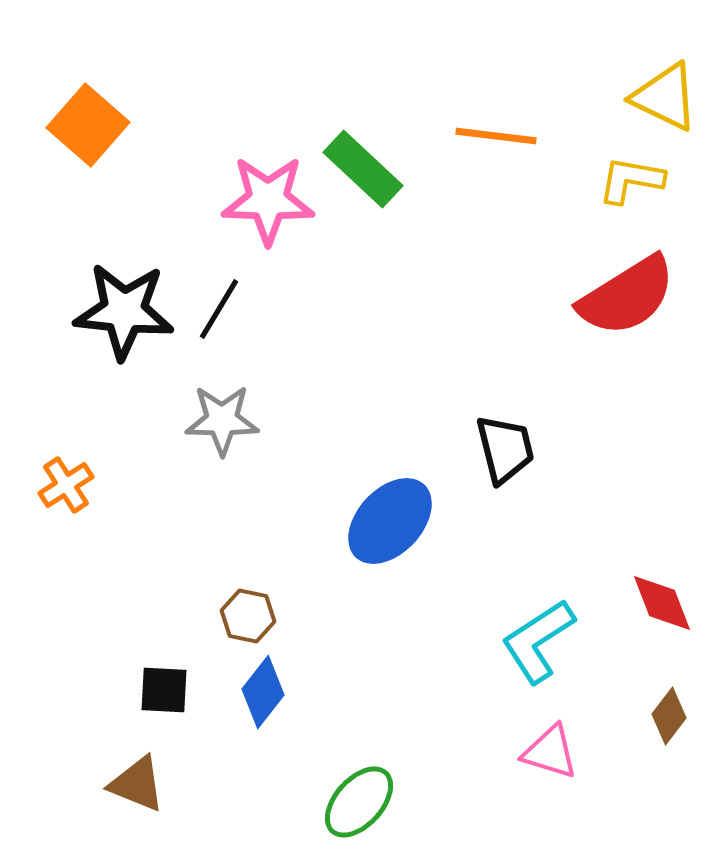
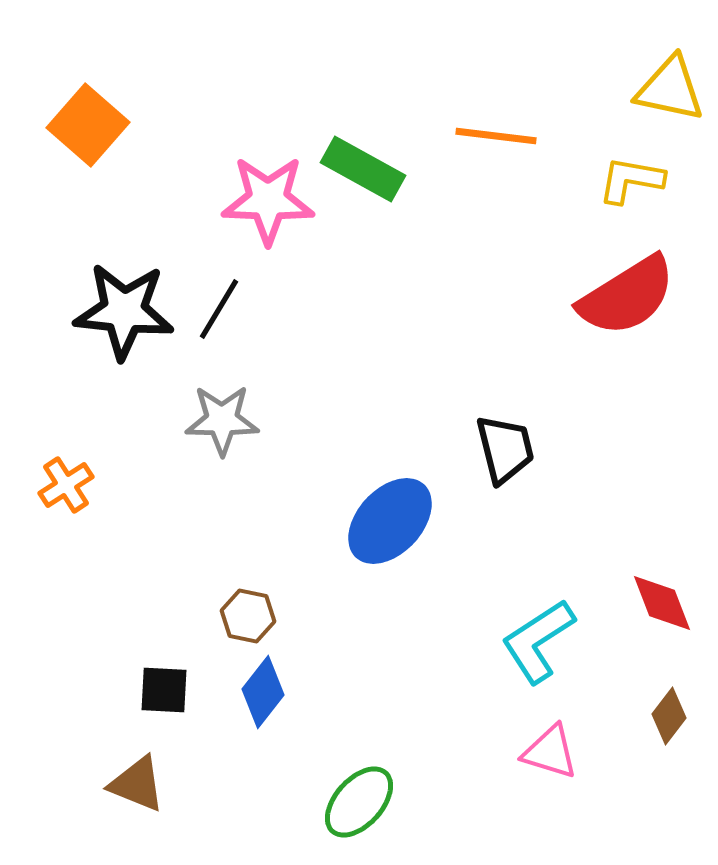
yellow triangle: moved 5 px right, 8 px up; rotated 14 degrees counterclockwise
green rectangle: rotated 14 degrees counterclockwise
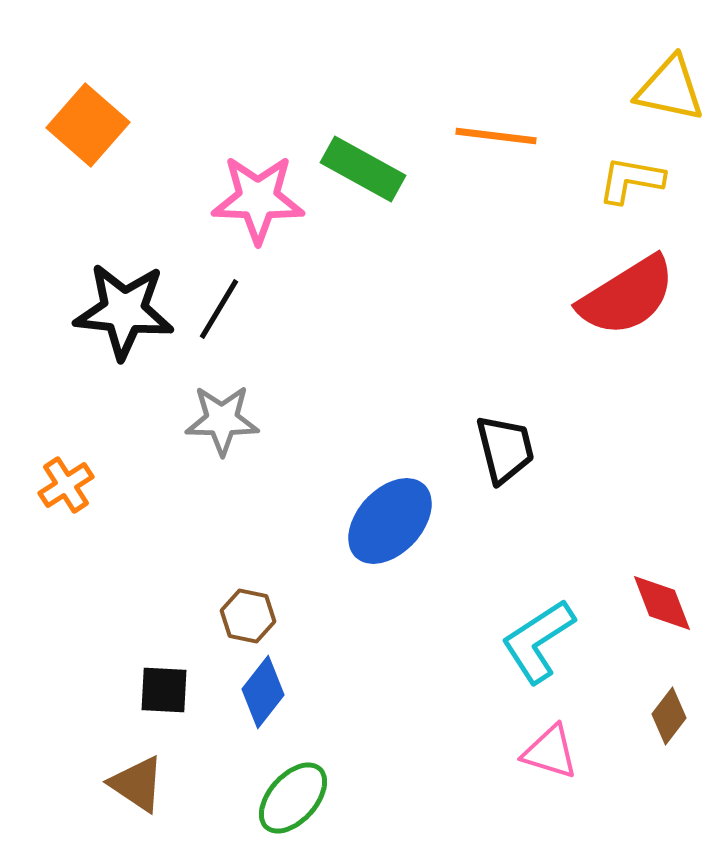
pink star: moved 10 px left, 1 px up
brown triangle: rotated 12 degrees clockwise
green ellipse: moved 66 px left, 4 px up
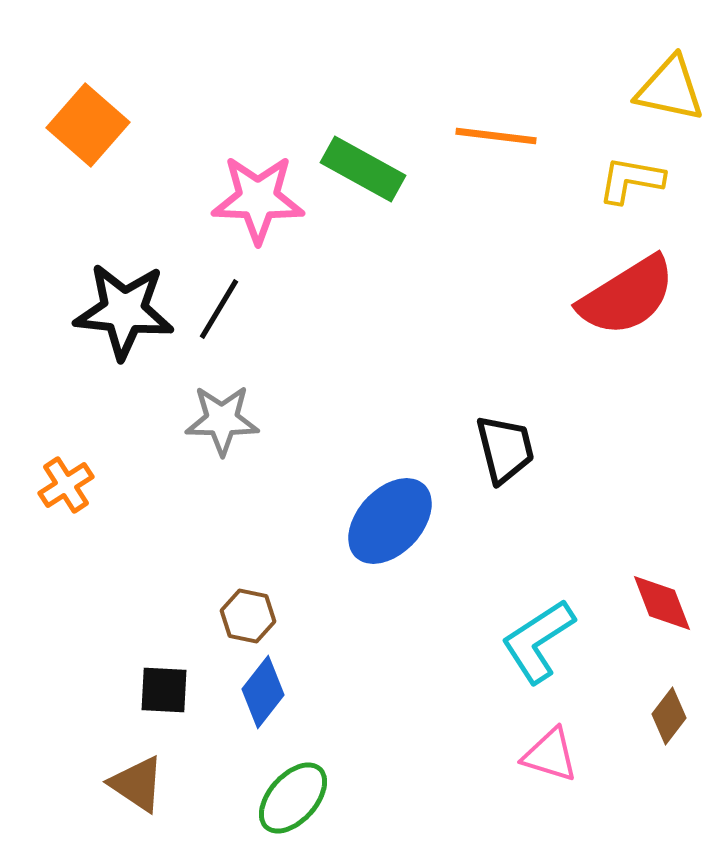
pink triangle: moved 3 px down
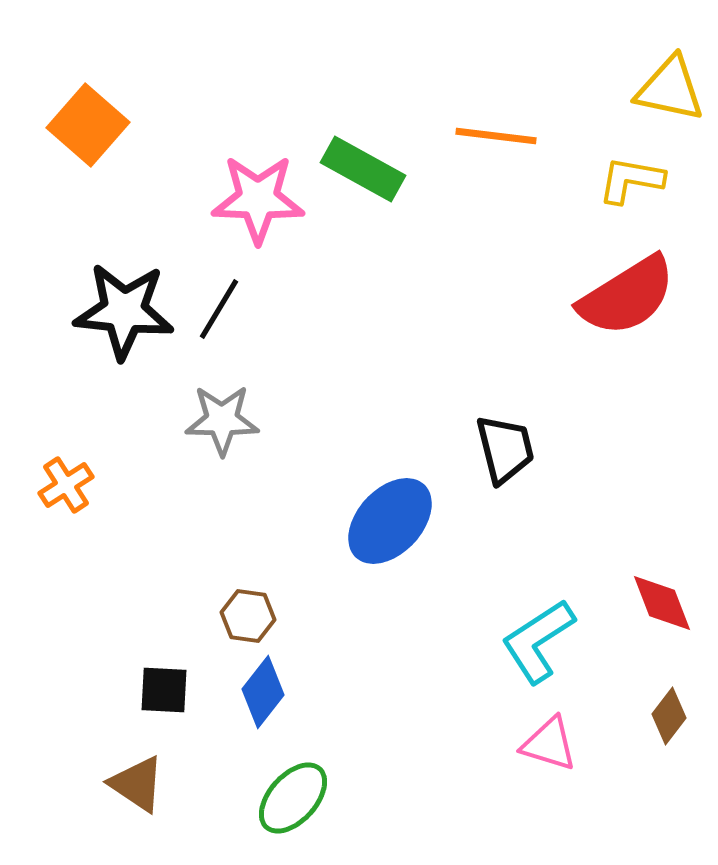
brown hexagon: rotated 4 degrees counterclockwise
pink triangle: moved 1 px left, 11 px up
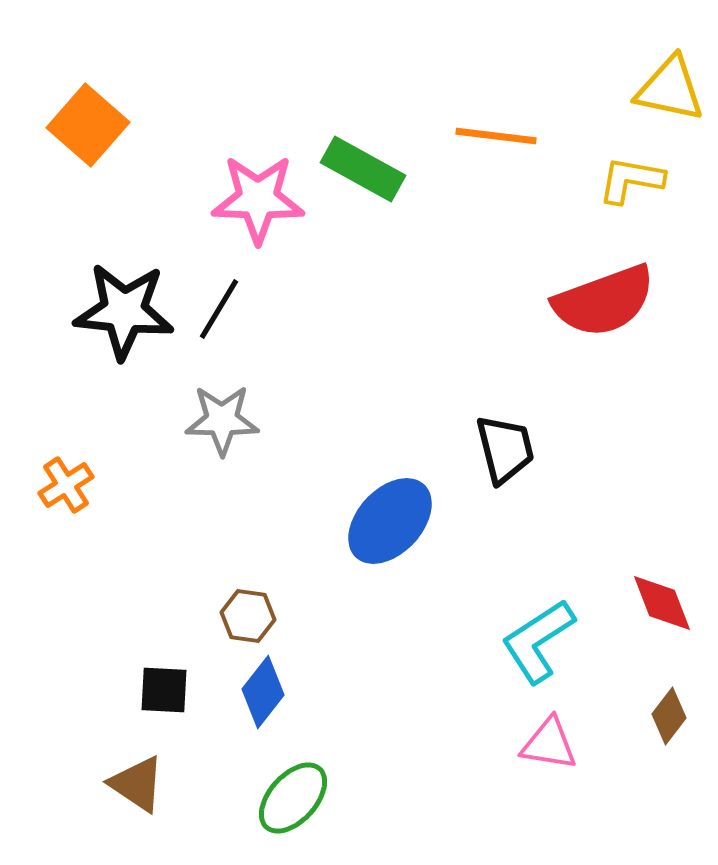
red semicircle: moved 23 px left, 5 px down; rotated 12 degrees clockwise
pink triangle: rotated 8 degrees counterclockwise
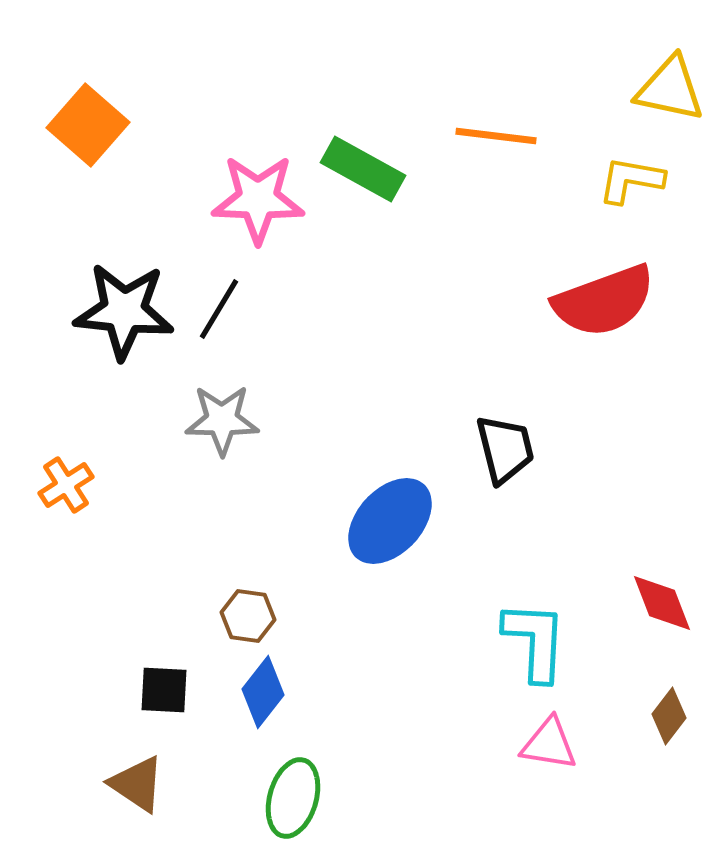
cyan L-shape: moved 3 px left; rotated 126 degrees clockwise
green ellipse: rotated 26 degrees counterclockwise
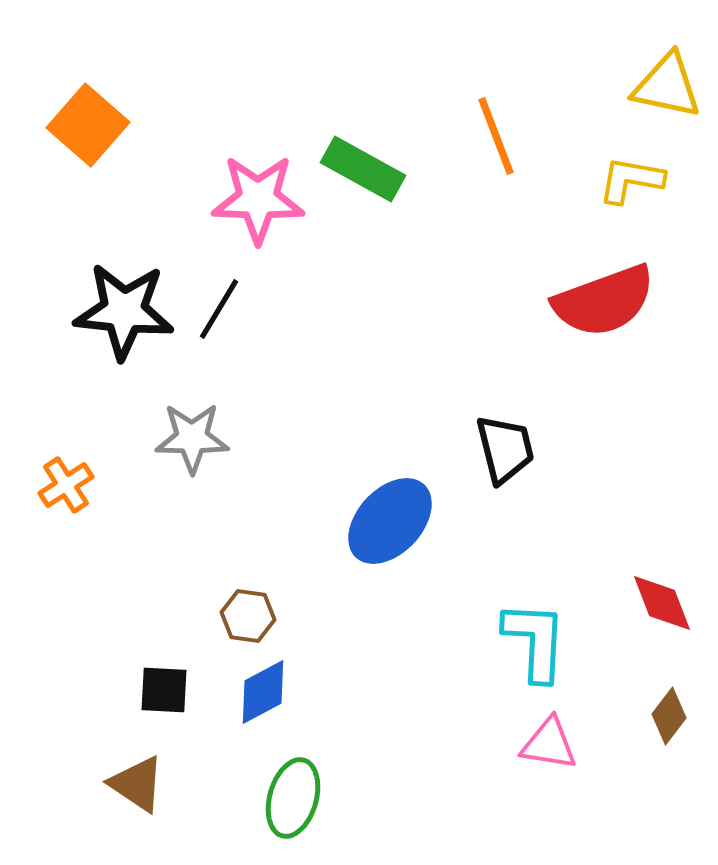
yellow triangle: moved 3 px left, 3 px up
orange line: rotated 62 degrees clockwise
gray star: moved 30 px left, 18 px down
blue diamond: rotated 24 degrees clockwise
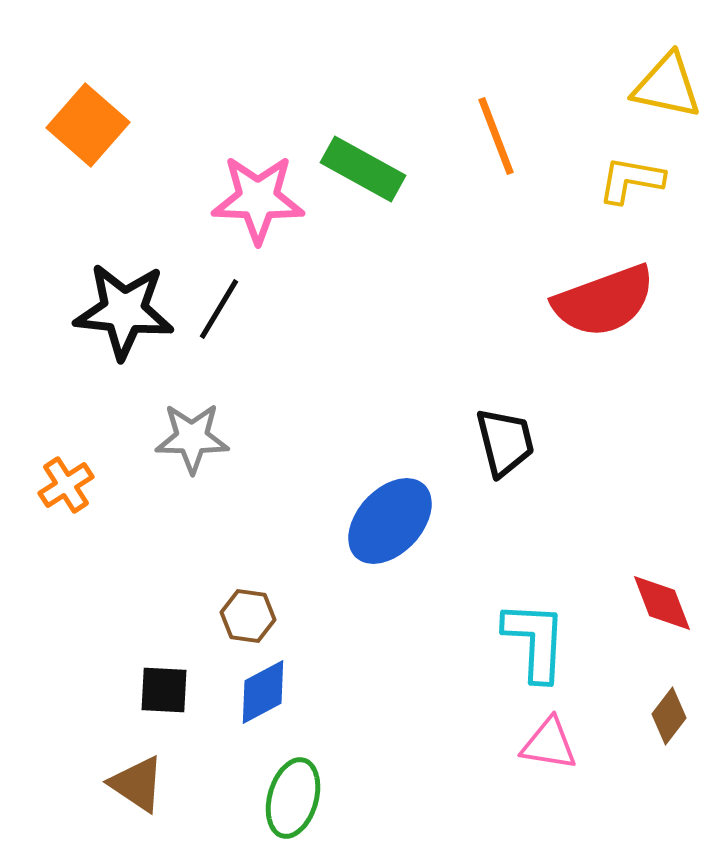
black trapezoid: moved 7 px up
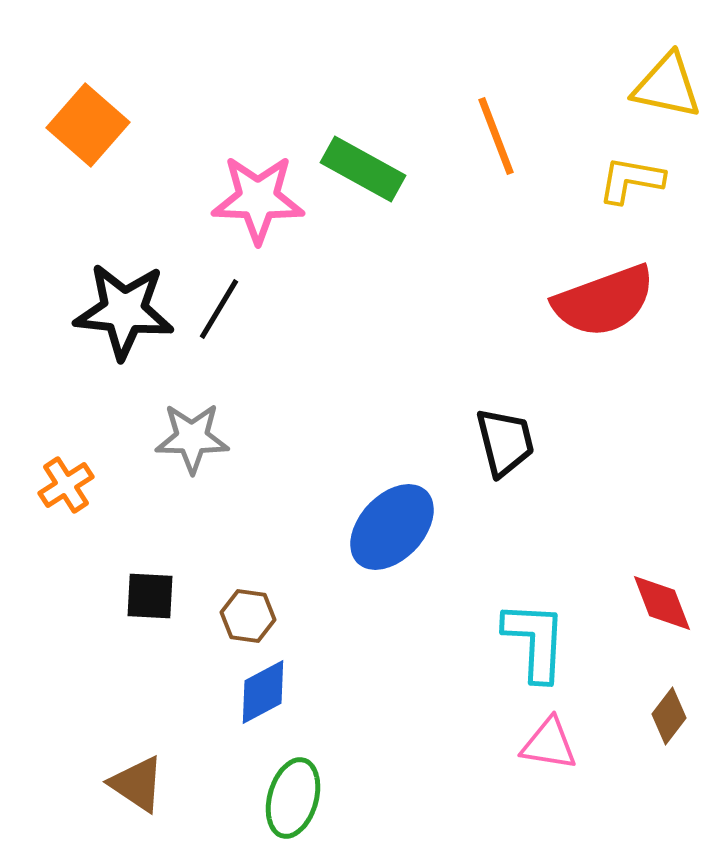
blue ellipse: moved 2 px right, 6 px down
black square: moved 14 px left, 94 px up
